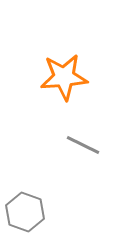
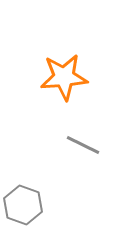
gray hexagon: moved 2 px left, 7 px up
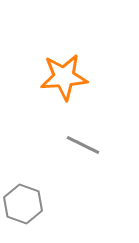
gray hexagon: moved 1 px up
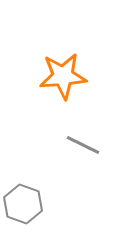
orange star: moved 1 px left, 1 px up
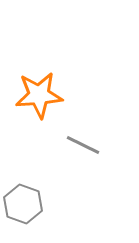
orange star: moved 24 px left, 19 px down
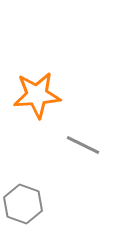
orange star: moved 2 px left
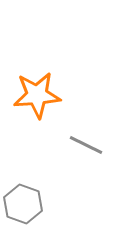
gray line: moved 3 px right
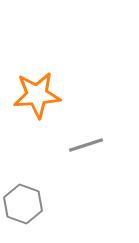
gray line: rotated 44 degrees counterclockwise
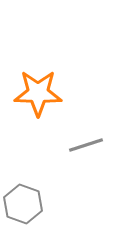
orange star: moved 1 px right, 2 px up; rotated 6 degrees clockwise
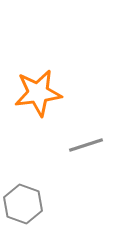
orange star: rotated 9 degrees counterclockwise
